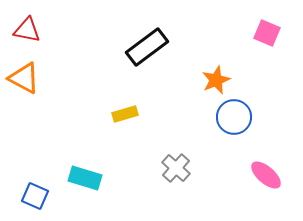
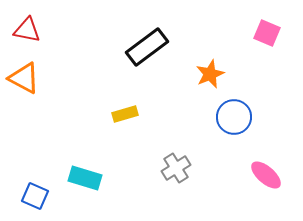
orange star: moved 6 px left, 6 px up
gray cross: rotated 16 degrees clockwise
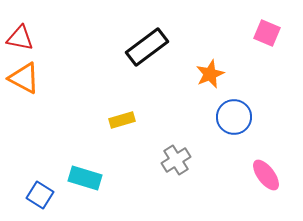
red triangle: moved 7 px left, 8 px down
yellow rectangle: moved 3 px left, 6 px down
gray cross: moved 8 px up
pink ellipse: rotated 12 degrees clockwise
blue square: moved 5 px right, 1 px up; rotated 8 degrees clockwise
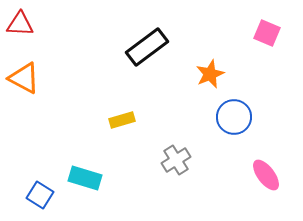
red triangle: moved 14 px up; rotated 8 degrees counterclockwise
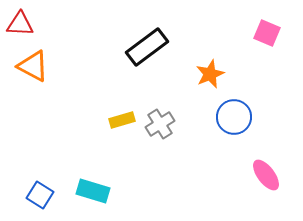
orange triangle: moved 9 px right, 12 px up
gray cross: moved 16 px left, 36 px up
cyan rectangle: moved 8 px right, 13 px down
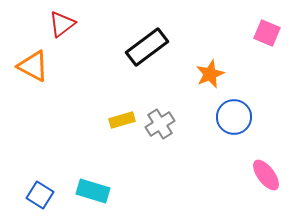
red triangle: moved 42 px right; rotated 40 degrees counterclockwise
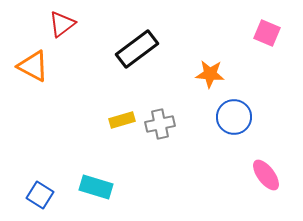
black rectangle: moved 10 px left, 2 px down
orange star: rotated 28 degrees clockwise
gray cross: rotated 20 degrees clockwise
cyan rectangle: moved 3 px right, 4 px up
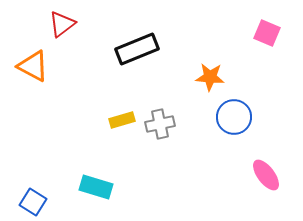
black rectangle: rotated 15 degrees clockwise
orange star: moved 3 px down
blue square: moved 7 px left, 7 px down
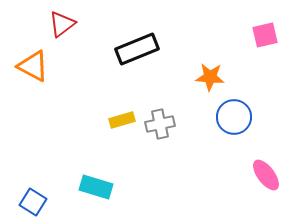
pink square: moved 2 px left, 2 px down; rotated 36 degrees counterclockwise
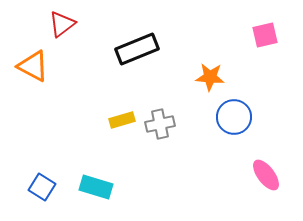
blue square: moved 9 px right, 15 px up
